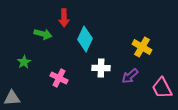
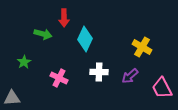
white cross: moved 2 px left, 4 px down
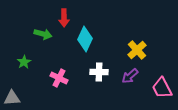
yellow cross: moved 5 px left, 3 px down; rotated 18 degrees clockwise
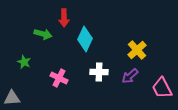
green star: rotated 16 degrees counterclockwise
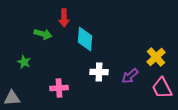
cyan diamond: rotated 20 degrees counterclockwise
yellow cross: moved 19 px right, 7 px down
pink cross: moved 10 px down; rotated 30 degrees counterclockwise
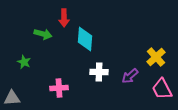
pink trapezoid: moved 1 px down
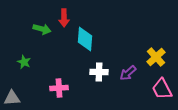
green arrow: moved 1 px left, 5 px up
purple arrow: moved 2 px left, 3 px up
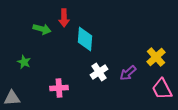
white cross: rotated 36 degrees counterclockwise
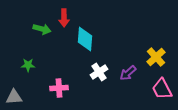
green star: moved 4 px right, 3 px down; rotated 24 degrees counterclockwise
gray triangle: moved 2 px right, 1 px up
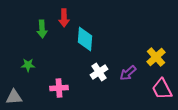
green arrow: rotated 72 degrees clockwise
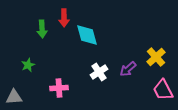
cyan diamond: moved 2 px right, 4 px up; rotated 20 degrees counterclockwise
green star: rotated 24 degrees counterclockwise
purple arrow: moved 4 px up
pink trapezoid: moved 1 px right, 1 px down
